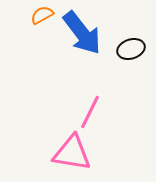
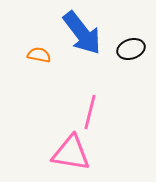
orange semicircle: moved 3 px left, 40 px down; rotated 40 degrees clockwise
pink line: rotated 12 degrees counterclockwise
pink triangle: moved 1 px left
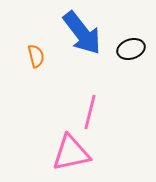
orange semicircle: moved 3 px left, 1 px down; rotated 65 degrees clockwise
pink triangle: rotated 21 degrees counterclockwise
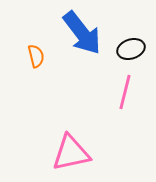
pink line: moved 35 px right, 20 px up
